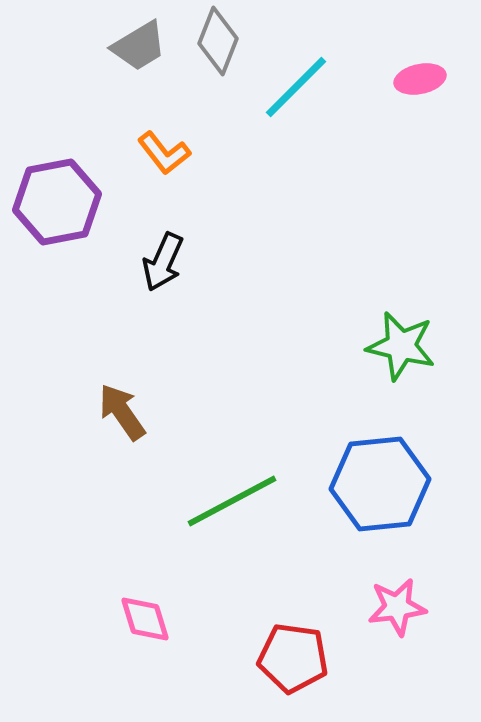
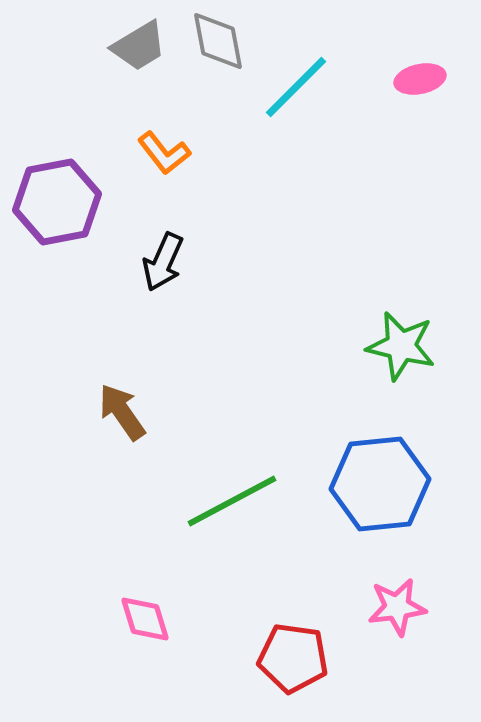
gray diamond: rotated 32 degrees counterclockwise
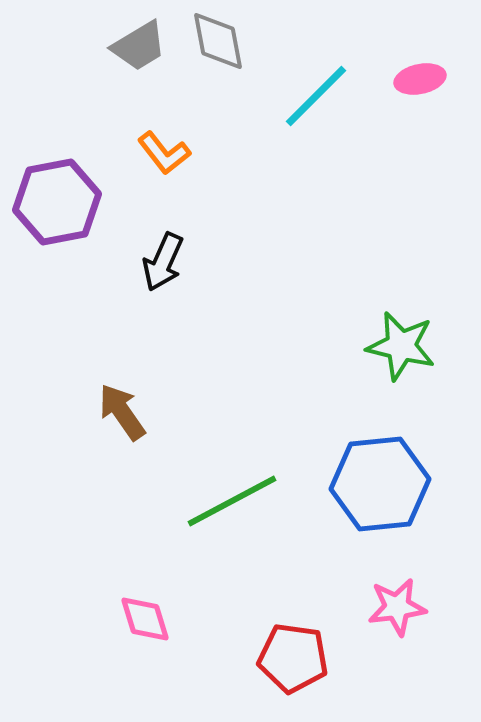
cyan line: moved 20 px right, 9 px down
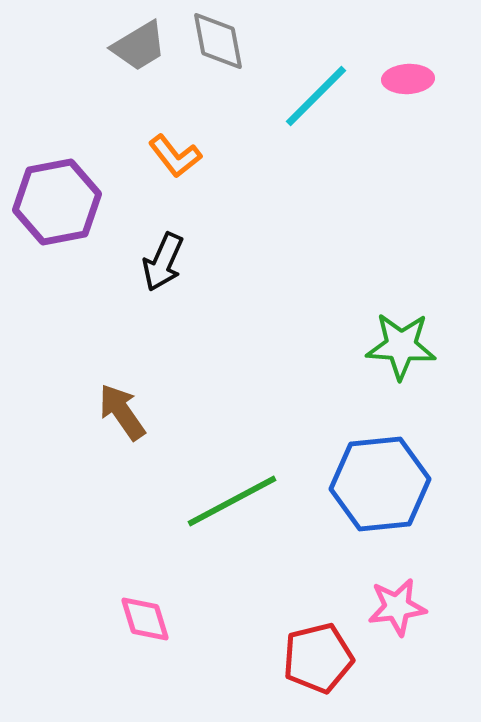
pink ellipse: moved 12 px left; rotated 9 degrees clockwise
orange L-shape: moved 11 px right, 3 px down
green star: rotated 10 degrees counterclockwise
red pentagon: moved 25 px right; rotated 22 degrees counterclockwise
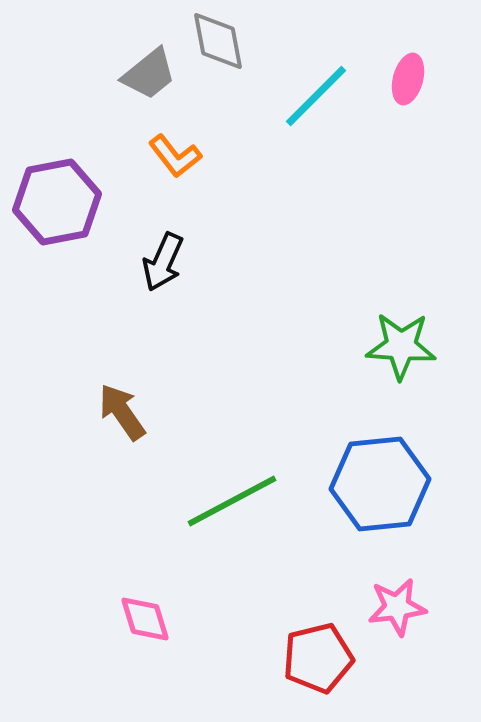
gray trapezoid: moved 10 px right, 28 px down; rotated 8 degrees counterclockwise
pink ellipse: rotated 72 degrees counterclockwise
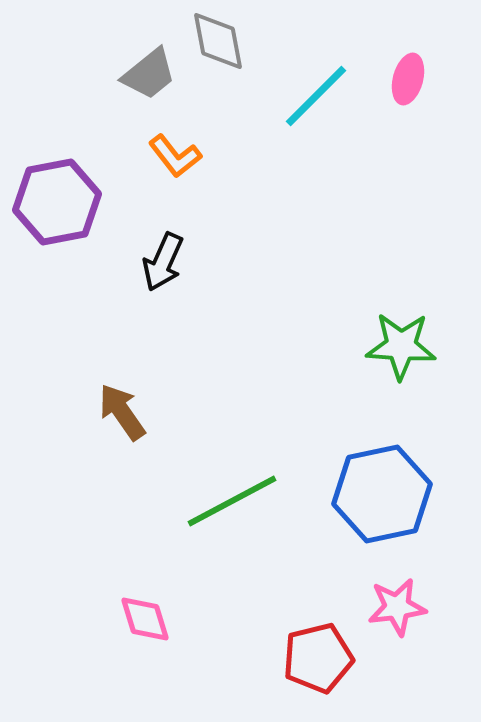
blue hexagon: moved 2 px right, 10 px down; rotated 6 degrees counterclockwise
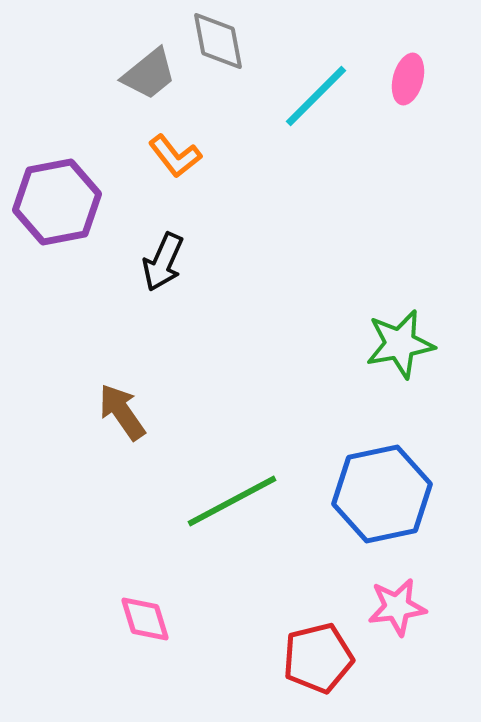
green star: moved 1 px left, 2 px up; rotated 14 degrees counterclockwise
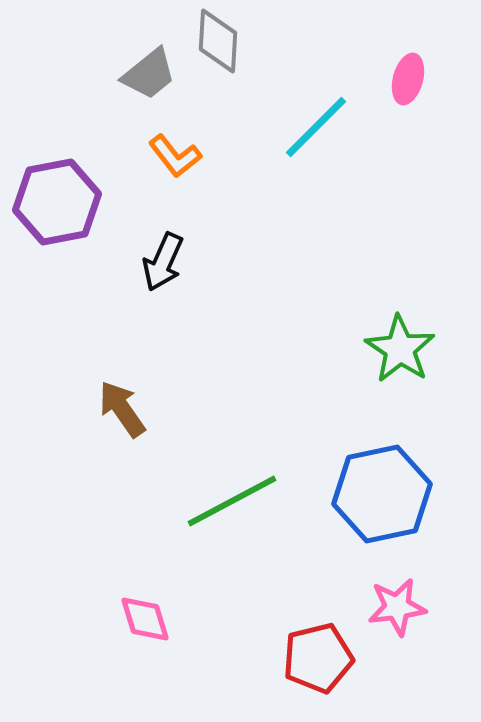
gray diamond: rotated 14 degrees clockwise
cyan line: moved 31 px down
green star: moved 5 px down; rotated 28 degrees counterclockwise
brown arrow: moved 3 px up
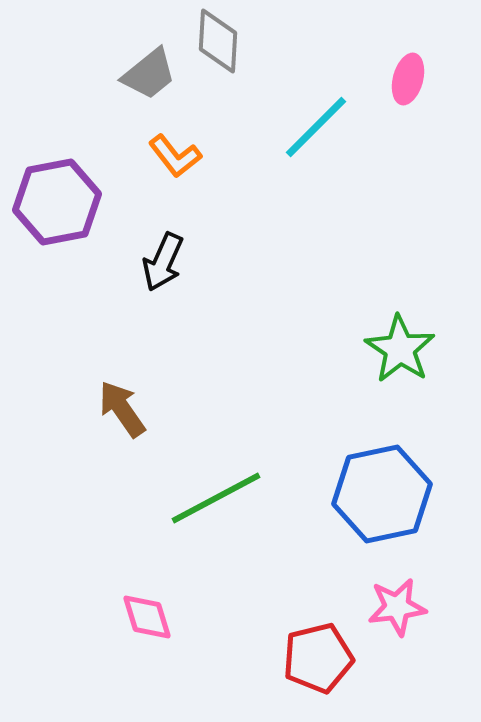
green line: moved 16 px left, 3 px up
pink diamond: moved 2 px right, 2 px up
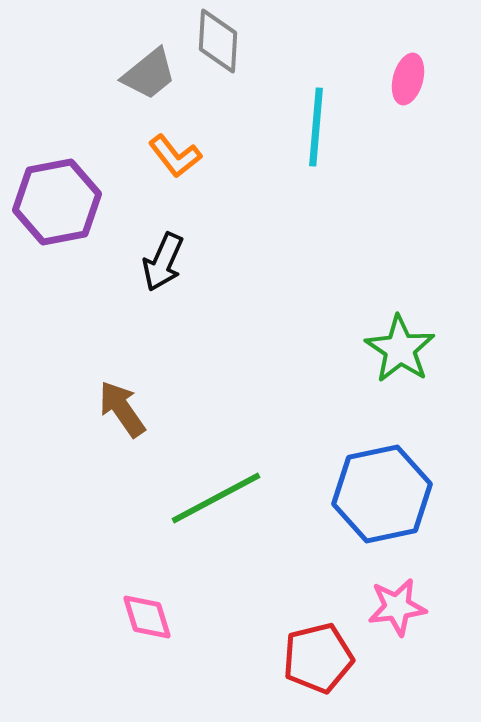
cyan line: rotated 40 degrees counterclockwise
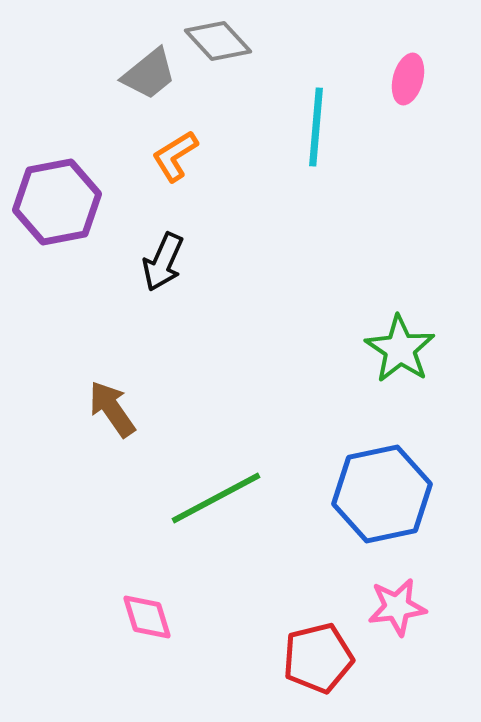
gray diamond: rotated 46 degrees counterclockwise
orange L-shape: rotated 96 degrees clockwise
brown arrow: moved 10 px left
